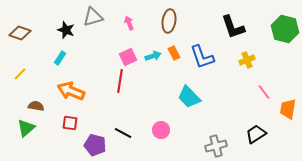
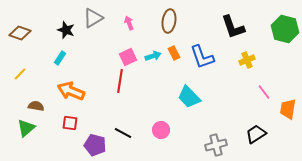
gray triangle: moved 1 px down; rotated 15 degrees counterclockwise
gray cross: moved 1 px up
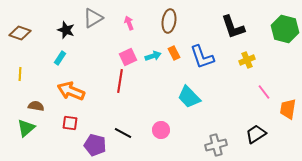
yellow line: rotated 40 degrees counterclockwise
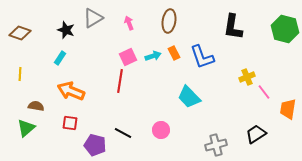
black L-shape: rotated 28 degrees clockwise
yellow cross: moved 17 px down
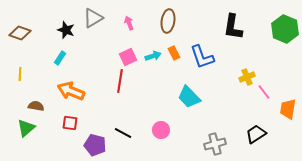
brown ellipse: moved 1 px left
green hexagon: rotated 8 degrees clockwise
gray cross: moved 1 px left, 1 px up
